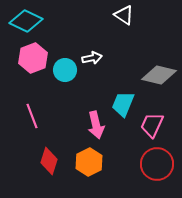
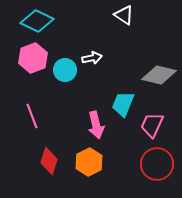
cyan diamond: moved 11 px right
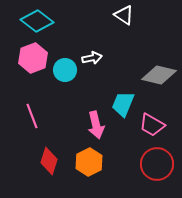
cyan diamond: rotated 12 degrees clockwise
pink trapezoid: rotated 84 degrees counterclockwise
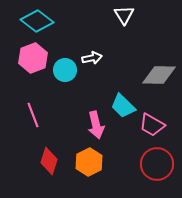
white triangle: rotated 25 degrees clockwise
gray diamond: rotated 12 degrees counterclockwise
cyan trapezoid: moved 2 px down; rotated 68 degrees counterclockwise
pink line: moved 1 px right, 1 px up
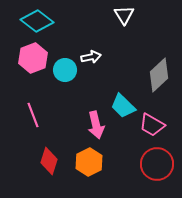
white arrow: moved 1 px left, 1 px up
gray diamond: rotated 44 degrees counterclockwise
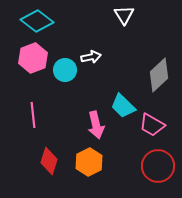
pink line: rotated 15 degrees clockwise
red circle: moved 1 px right, 2 px down
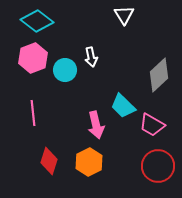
white arrow: rotated 90 degrees clockwise
pink line: moved 2 px up
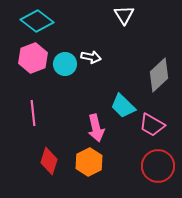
white arrow: rotated 66 degrees counterclockwise
cyan circle: moved 6 px up
pink arrow: moved 3 px down
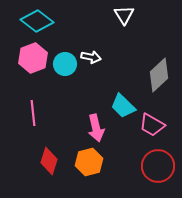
orange hexagon: rotated 12 degrees clockwise
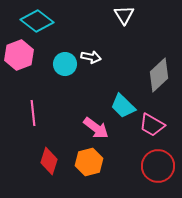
pink hexagon: moved 14 px left, 3 px up
pink arrow: rotated 40 degrees counterclockwise
